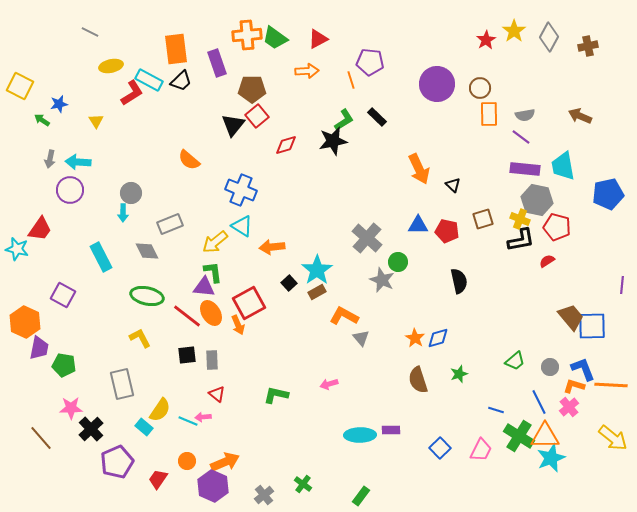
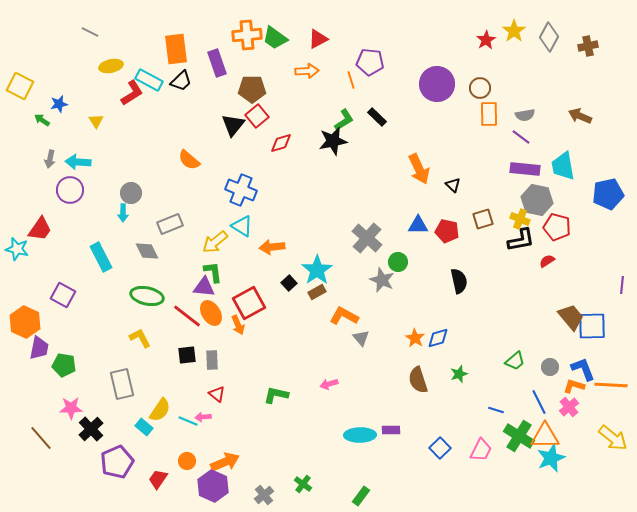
red diamond at (286, 145): moved 5 px left, 2 px up
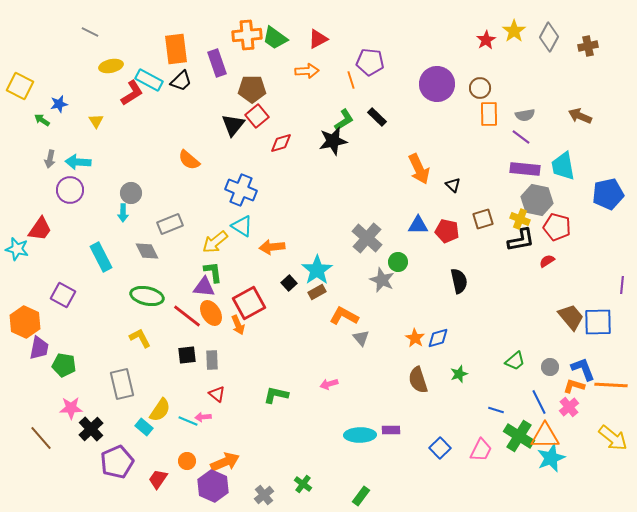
blue square at (592, 326): moved 6 px right, 4 px up
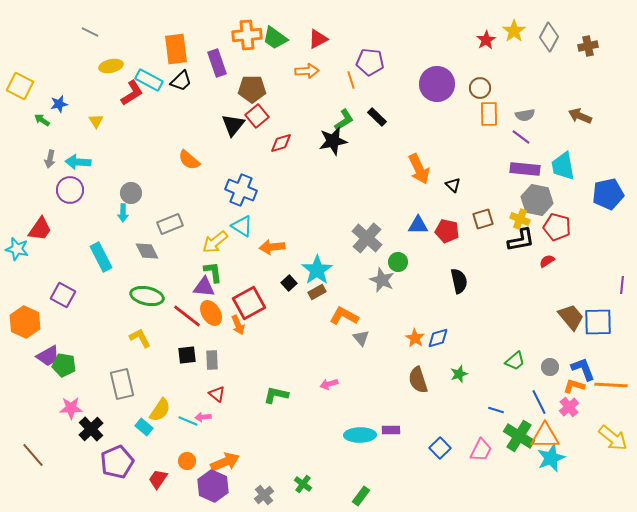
purple trapezoid at (39, 348): moved 9 px right, 8 px down; rotated 50 degrees clockwise
brown line at (41, 438): moved 8 px left, 17 px down
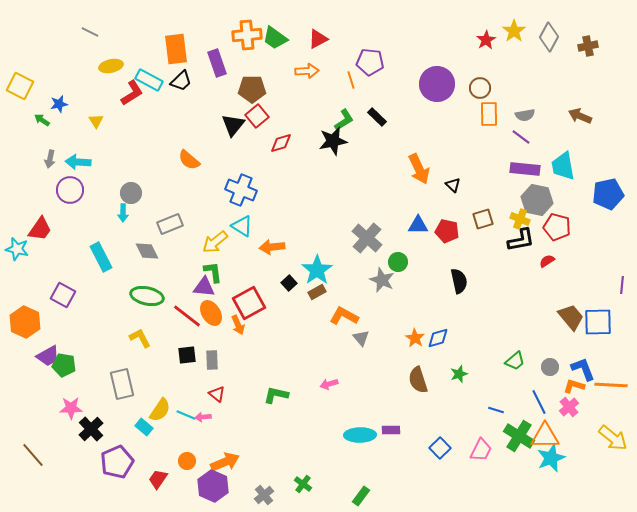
cyan line at (188, 421): moved 2 px left, 6 px up
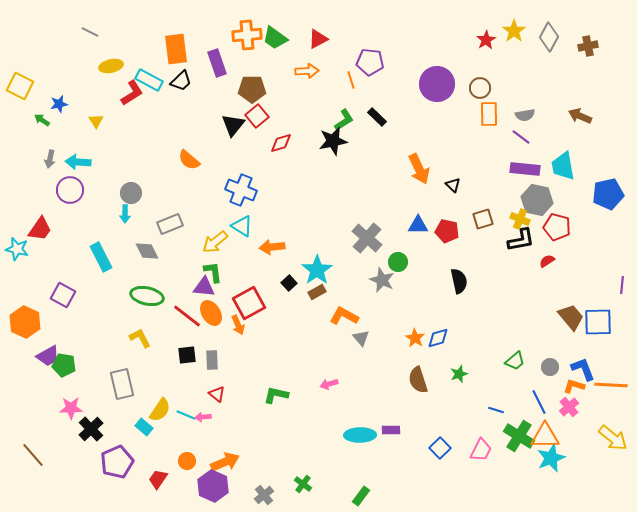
cyan arrow at (123, 213): moved 2 px right, 1 px down
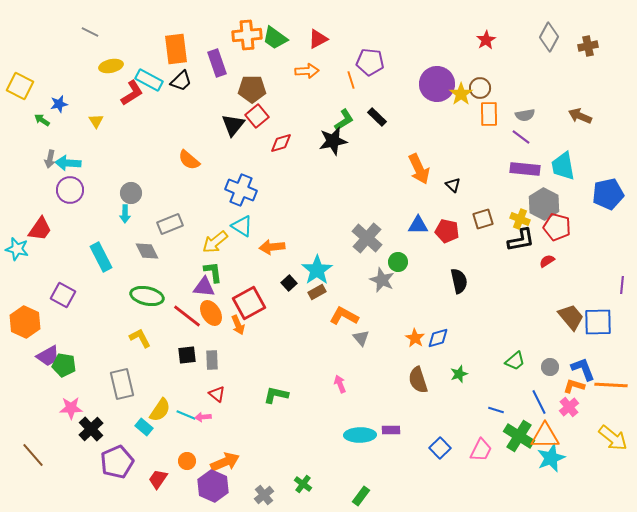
yellow star at (514, 31): moved 53 px left, 63 px down
cyan arrow at (78, 162): moved 10 px left, 1 px down
gray hexagon at (537, 200): moved 7 px right, 4 px down; rotated 16 degrees clockwise
pink arrow at (329, 384): moved 11 px right; rotated 84 degrees clockwise
